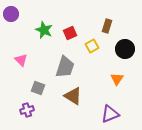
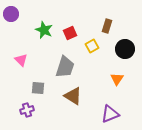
gray square: rotated 16 degrees counterclockwise
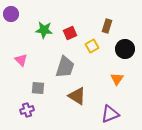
green star: rotated 18 degrees counterclockwise
brown triangle: moved 4 px right
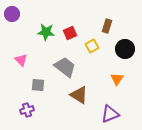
purple circle: moved 1 px right
green star: moved 2 px right, 2 px down
gray trapezoid: rotated 70 degrees counterclockwise
gray square: moved 3 px up
brown triangle: moved 2 px right, 1 px up
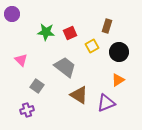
black circle: moved 6 px left, 3 px down
orange triangle: moved 1 px right, 1 px down; rotated 24 degrees clockwise
gray square: moved 1 px left, 1 px down; rotated 32 degrees clockwise
purple triangle: moved 4 px left, 11 px up
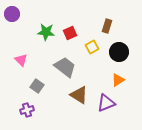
yellow square: moved 1 px down
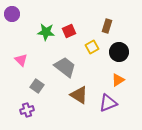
red square: moved 1 px left, 2 px up
purple triangle: moved 2 px right
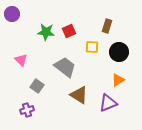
yellow square: rotated 32 degrees clockwise
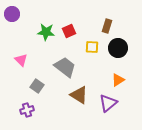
black circle: moved 1 px left, 4 px up
purple triangle: rotated 18 degrees counterclockwise
